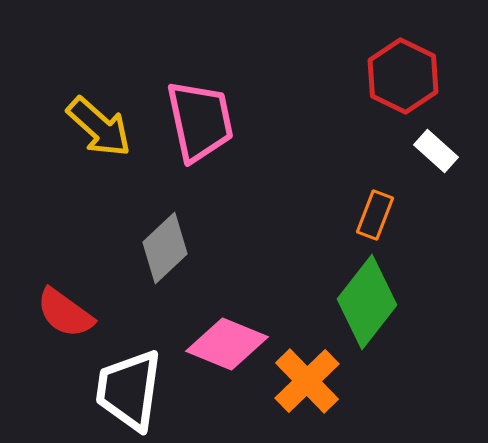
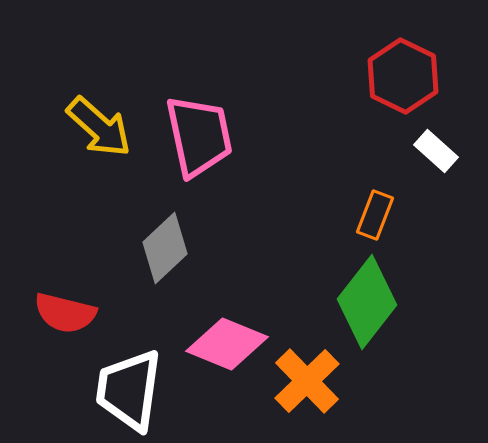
pink trapezoid: moved 1 px left, 15 px down
red semicircle: rotated 22 degrees counterclockwise
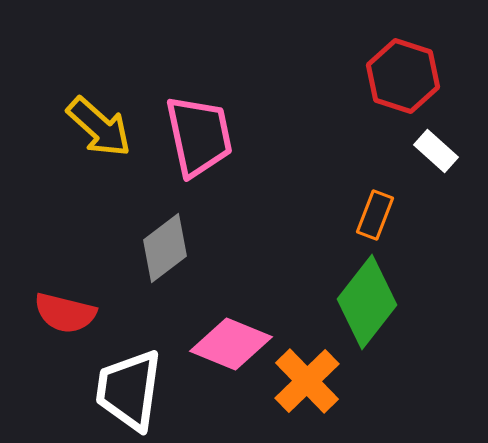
red hexagon: rotated 8 degrees counterclockwise
gray diamond: rotated 6 degrees clockwise
pink diamond: moved 4 px right
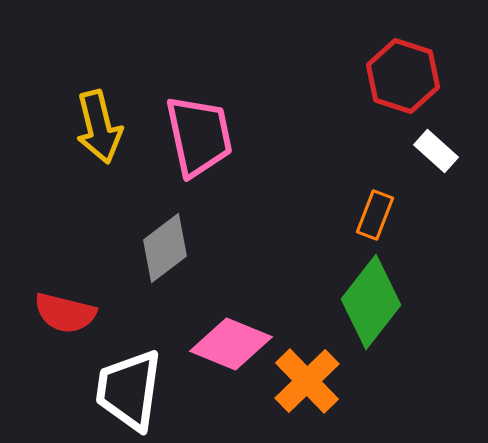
yellow arrow: rotated 34 degrees clockwise
green diamond: moved 4 px right
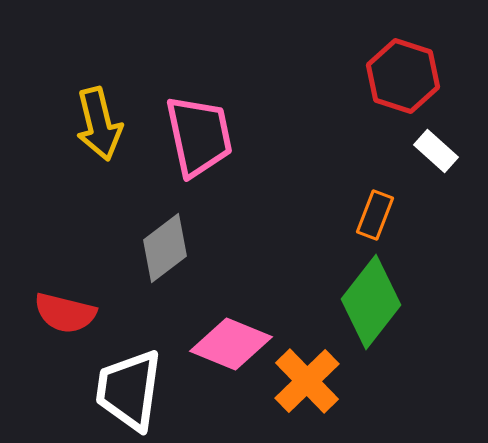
yellow arrow: moved 3 px up
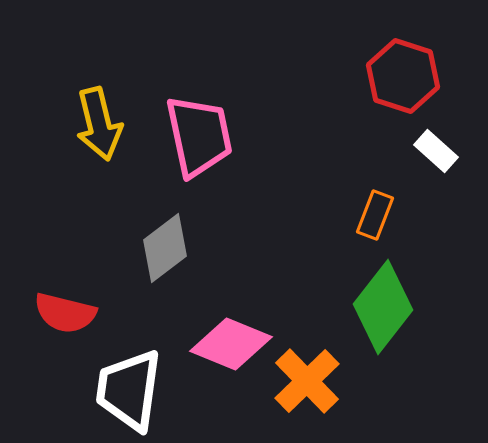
green diamond: moved 12 px right, 5 px down
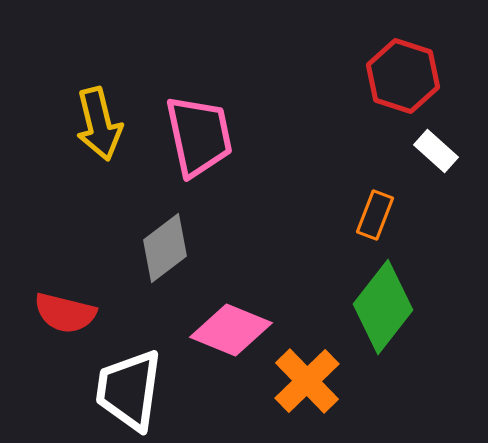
pink diamond: moved 14 px up
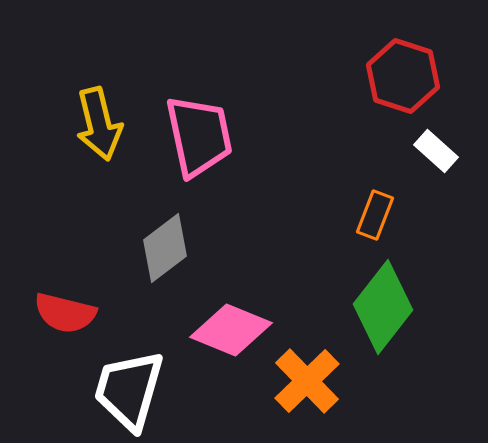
white trapezoid: rotated 8 degrees clockwise
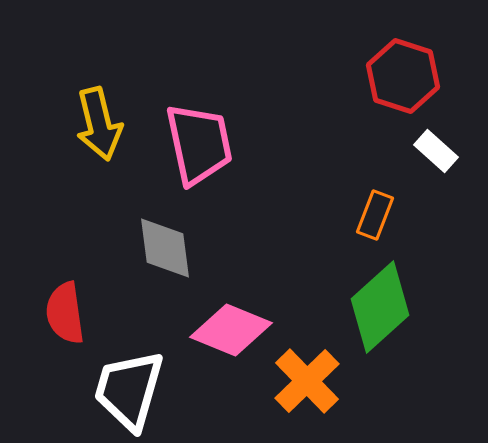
pink trapezoid: moved 8 px down
gray diamond: rotated 60 degrees counterclockwise
green diamond: moved 3 px left; rotated 10 degrees clockwise
red semicircle: rotated 68 degrees clockwise
